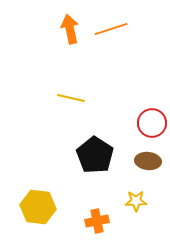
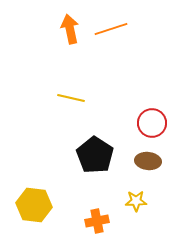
yellow hexagon: moved 4 px left, 2 px up
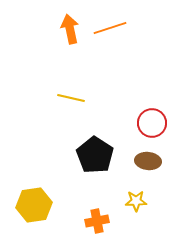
orange line: moved 1 px left, 1 px up
yellow hexagon: rotated 16 degrees counterclockwise
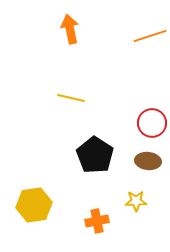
orange line: moved 40 px right, 8 px down
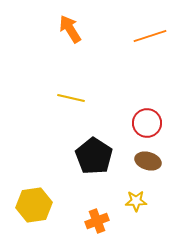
orange arrow: rotated 20 degrees counterclockwise
red circle: moved 5 px left
black pentagon: moved 1 px left, 1 px down
brown ellipse: rotated 10 degrees clockwise
orange cross: rotated 10 degrees counterclockwise
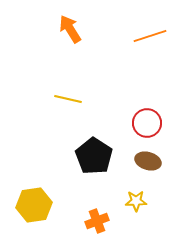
yellow line: moved 3 px left, 1 px down
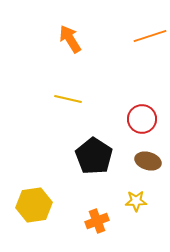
orange arrow: moved 10 px down
red circle: moved 5 px left, 4 px up
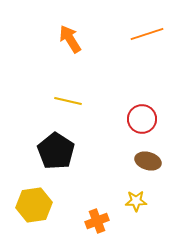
orange line: moved 3 px left, 2 px up
yellow line: moved 2 px down
black pentagon: moved 38 px left, 5 px up
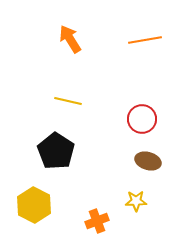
orange line: moved 2 px left, 6 px down; rotated 8 degrees clockwise
yellow hexagon: rotated 24 degrees counterclockwise
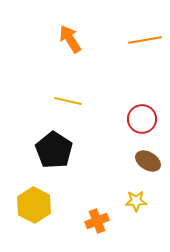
black pentagon: moved 2 px left, 1 px up
brown ellipse: rotated 15 degrees clockwise
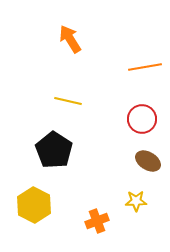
orange line: moved 27 px down
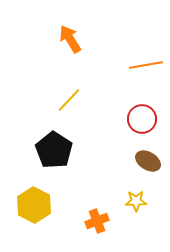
orange line: moved 1 px right, 2 px up
yellow line: moved 1 px right, 1 px up; rotated 60 degrees counterclockwise
